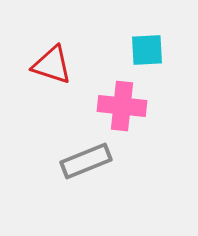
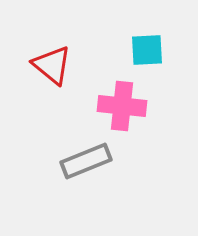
red triangle: rotated 21 degrees clockwise
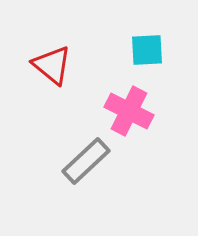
pink cross: moved 7 px right, 5 px down; rotated 21 degrees clockwise
gray rectangle: rotated 21 degrees counterclockwise
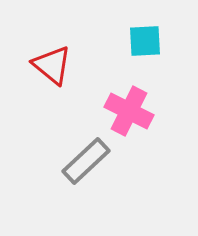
cyan square: moved 2 px left, 9 px up
